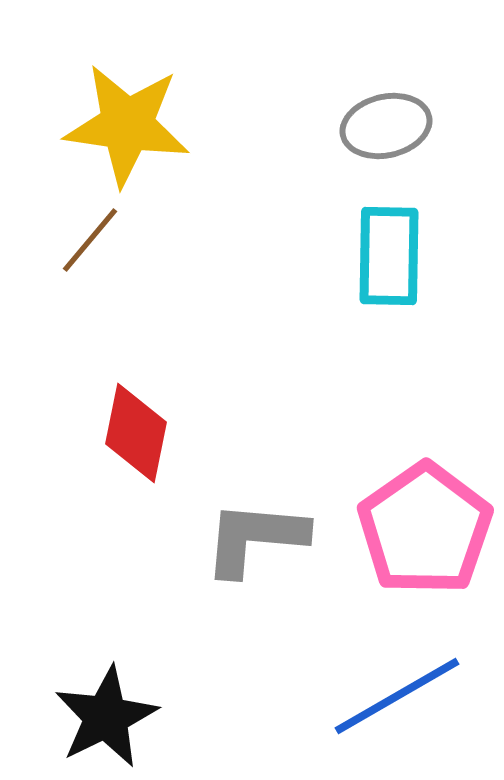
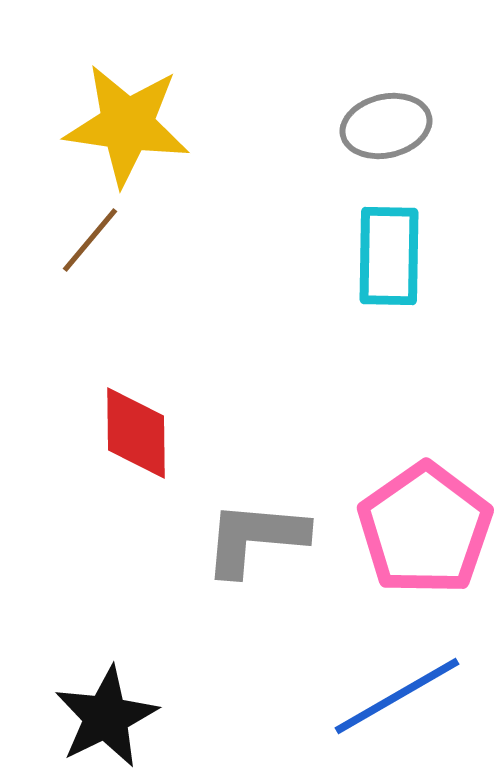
red diamond: rotated 12 degrees counterclockwise
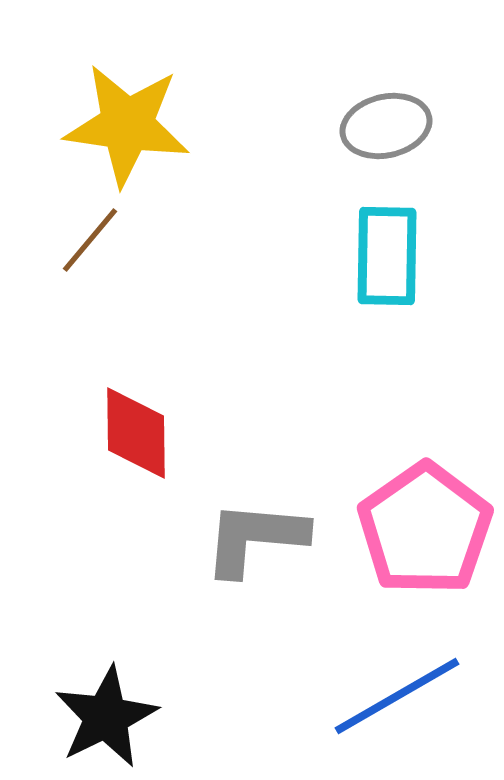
cyan rectangle: moved 2 px left
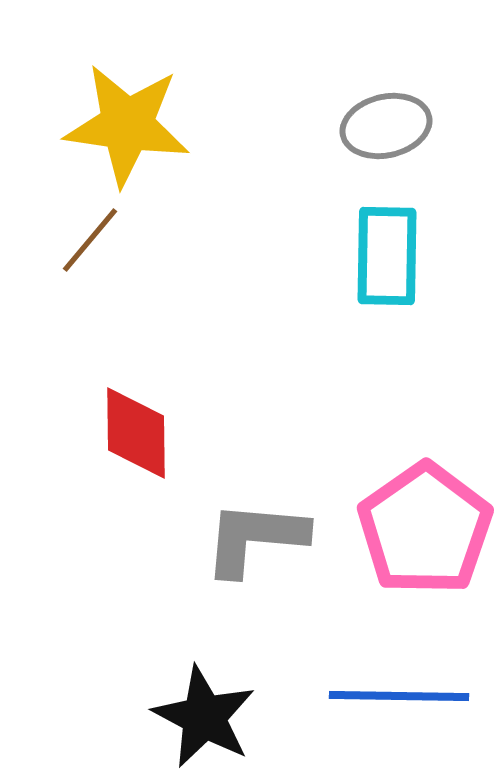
blue line: moved 2 px right; rotated 31 degrees clockwise
black star: moved 98 px right; rotated 18 degrees counterclockwise
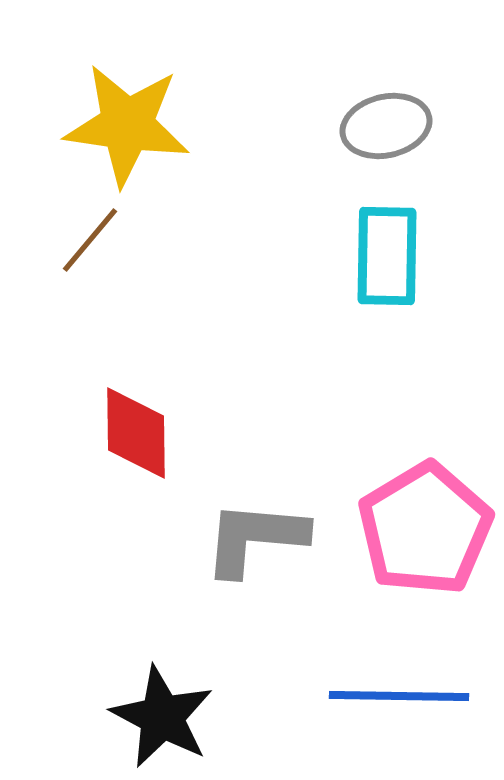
pink pentagon: rotated 4 degrees clockwise
black star: moved 42 px left
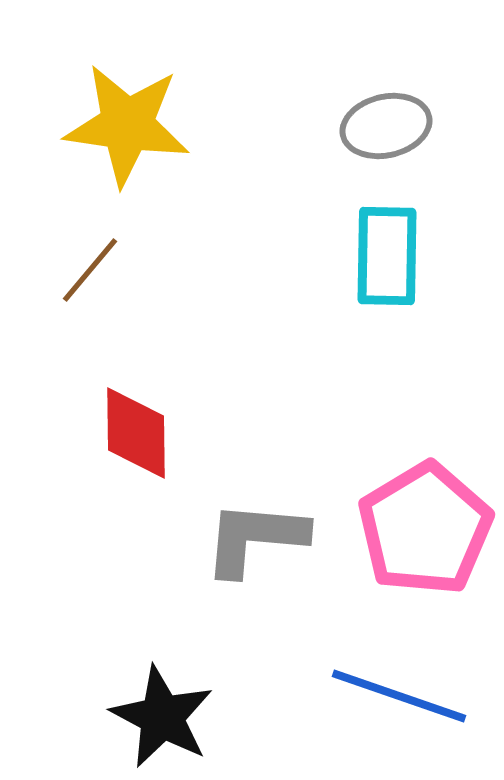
brown line: moved 30 px down
blue line: rotated 18 degrees clockwise
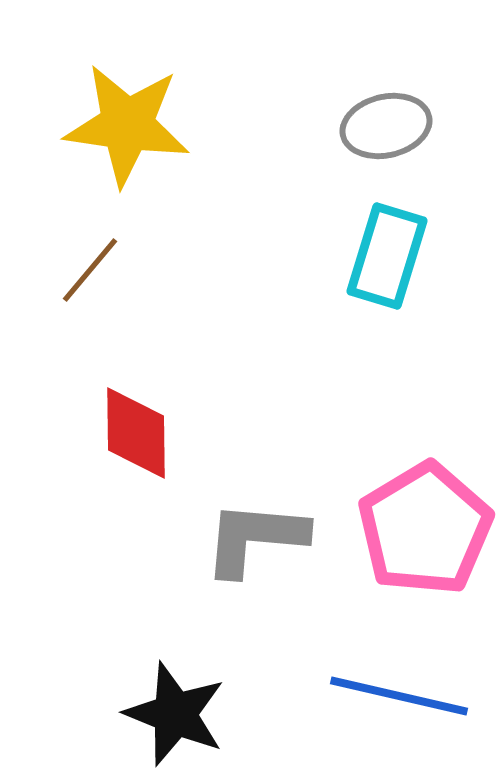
cyan rectangle: rotated 16 degrees clockwise
blue line: rotated 6 degrees counterclockwise
black star: moved 13 px right, 3 px up; rotated 6 degrees counterclockwise
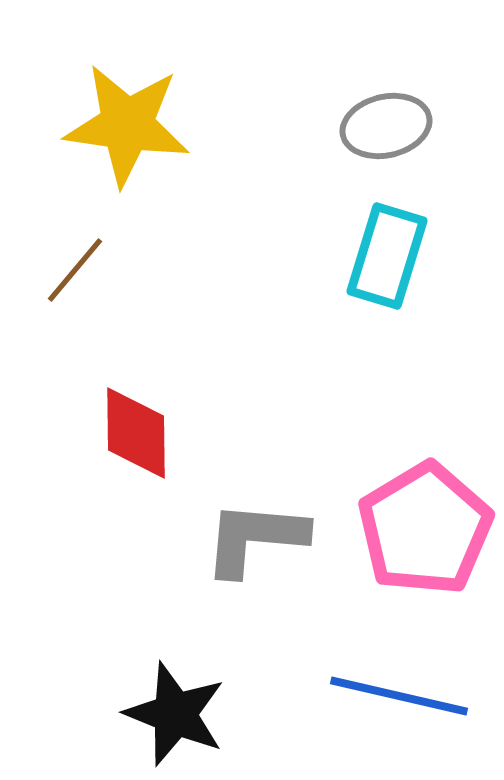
brown line: moved 15 px left
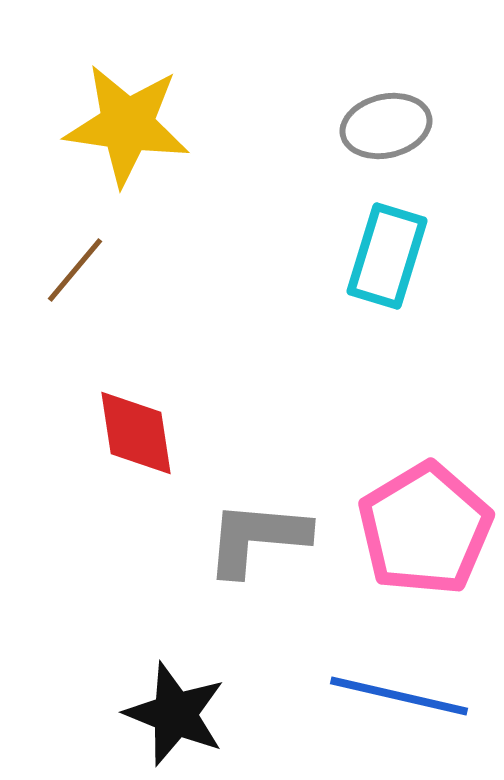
red diamond: rotated 8 degrees counterclockwise
gray L-shape: moved 2 px right
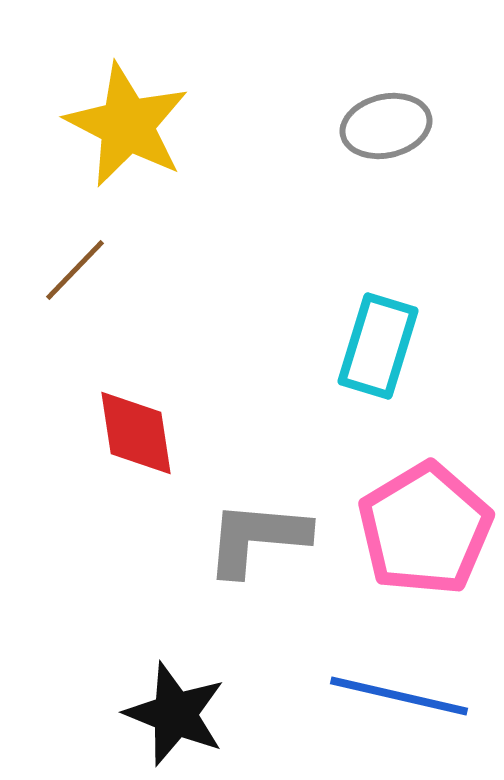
yellow star: rotated 19 degrees clockwise
cyan rectangle: moved 9 px left, 90 px down
brown line: rotated 4 degrees clockwise
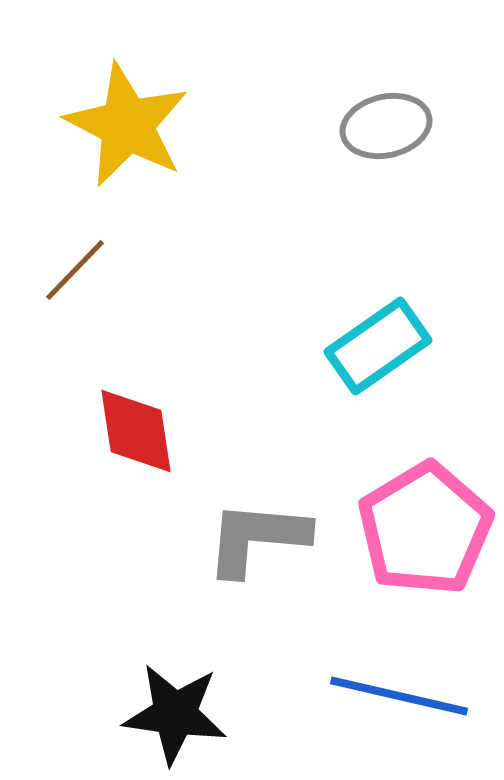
cyan rectangle: rotated 38 degrees clockwise
red diamond: moved 2 px up
black star: rotated 14 degrees counterclockwise
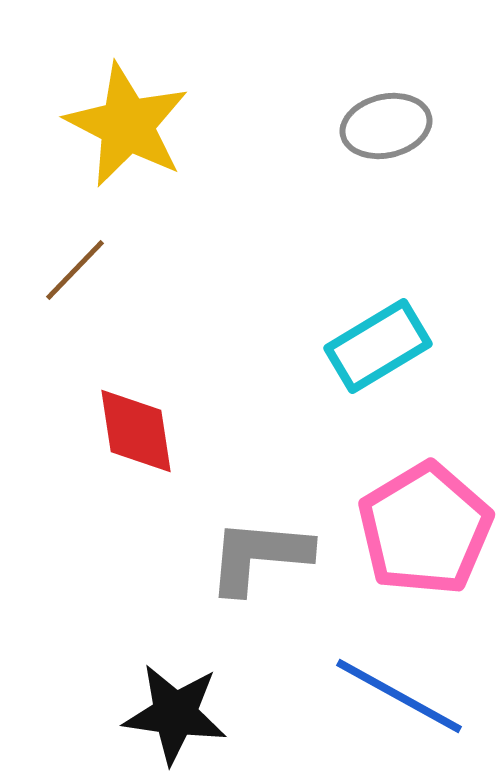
cyan rectangle: rotated 4 degrees clockwise
gray L-shape: moved 2 px right, 18 px down
blue line: rotated 16 degrees clockwise
